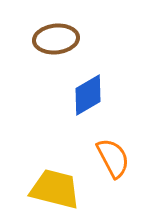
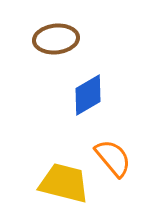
orange semicircle: rotated 12 degrees counterclockwise
yellow trapezoid: moved 9 px right, 6 px up
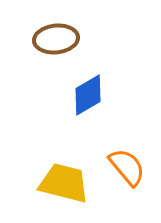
orange semicircle: moved 14 px right, 9 px down
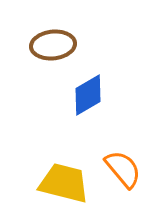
brown ellipse: moved 3 px left, 6 px down
orange semicircle: moved 4 px left, 2 px down
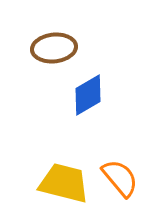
brown ellipse: moved 1 px right, 3 px down
orange semicircle: moved 3 px left, 9 px down
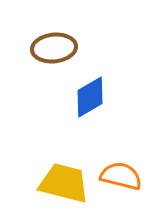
blue diamond: moved 2 px right, 2 px down
orange semicircle: moved 1 px right, 2 px up; rotated 36 degrees counterclockwise
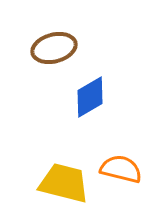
brown ellipse: rotated 9 degrees counterclockwise
orange semicircle: moved 7 px up
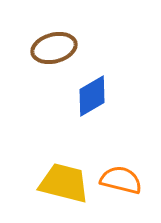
blue diamond: moved 2 px right, 1 px up
orange semicircle: moved 11 px down
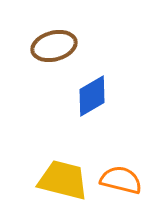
brown ellipse: moved 2 px up
yellow trapezoid: moved 1 px left, 3 px up
